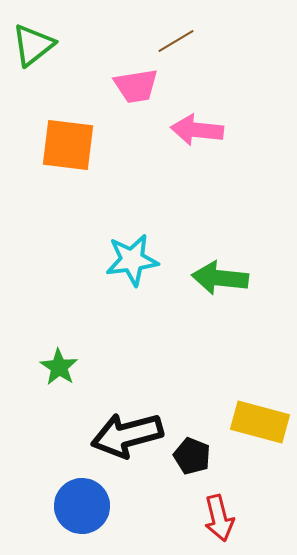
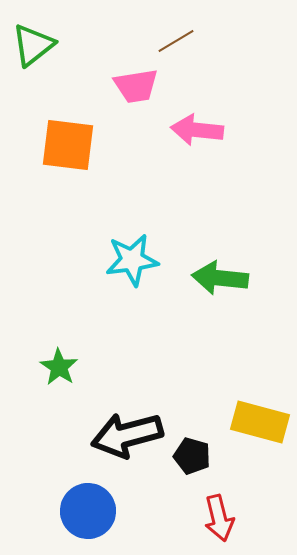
black pentagon: rotated 6 degrees counterclockwise
blue circle: moved 6 px right, 5 px down
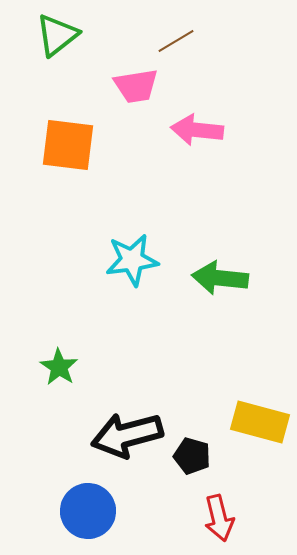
green triangle: moved 24 px right, 10 px up
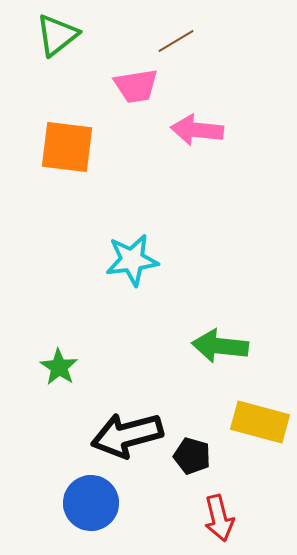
orange square: moved 1 px left, 2 px down
green arrow: moved 68 px down
blue circle: moved 3 px right, 8 px up
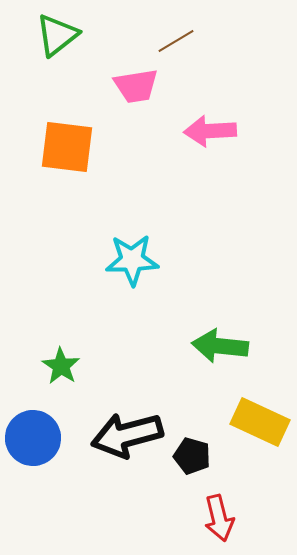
pink arrow: moved 13 px right, 1 px down; rotated 9 degrees counterclockwise
cyan star: rotated 6 degrees clockwise
green star: moved 2 px right, 1 px up
yellow rectangle: rotated 10 degrees clockwise
blue circle: moved 58 px left, 65 px up
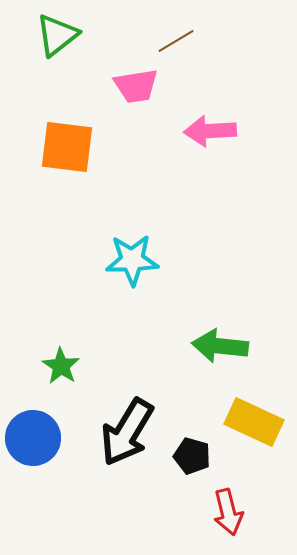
yellow rectangle: moved 6 px left
black arrow: moved 3 px up; rotated 44 degrees counterclockwise
red arrow: moved 9 px right, 6 px up
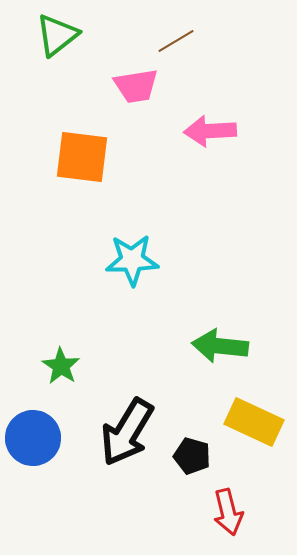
orange square: moved 15 px right, 10 px down
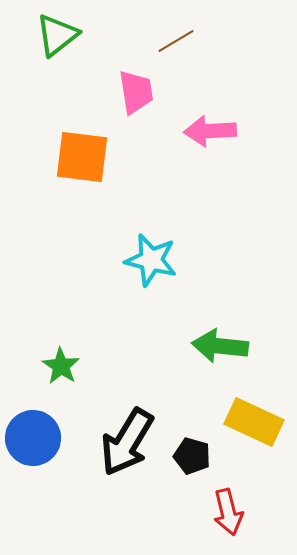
pink trapezoid: moved 6 px down; rotated 90 degrees counterclockwise
cyan star: moved 19 px right; rotated 16 degrees clockwise
black arrow: moved 10 px down
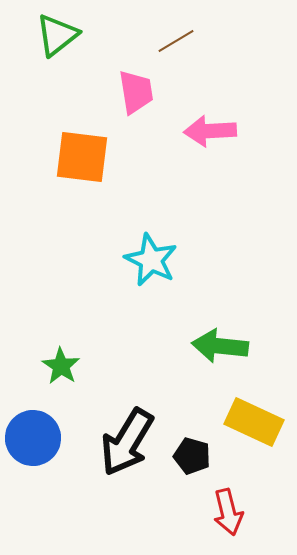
cyan star: rotated 12 degrees clockwise
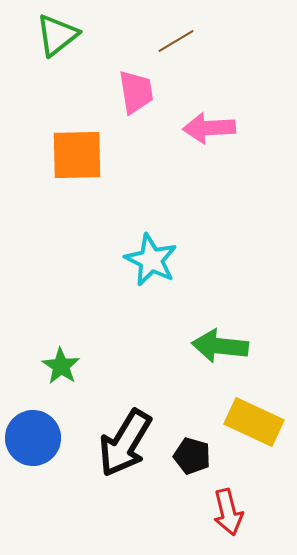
pink arrow: moved 1 px left, 3 px up
orange square: moved 5 px left, 2 px up; rotated 8 degrees counterclockwise
black arrow: moved 2 px left, 1 px down
